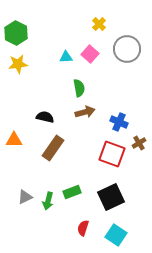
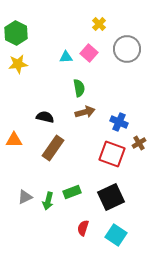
pink square: moved 1 px left, 1 px up
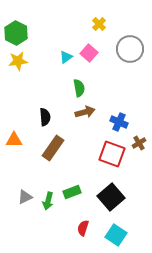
gray circle: moved 3 px right
cyan triangle: rotated 32 degrees counterclockwise
yellow star: moved 3 px up
black semicircle: rotated 72 degrees clockwise
black square: rotated 16 degrees counterclockwise
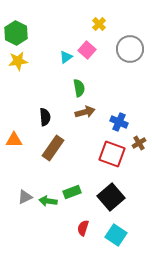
pink square: moved 2 px left, 3 px up
green arrow: rotated 84 degrees clockwise
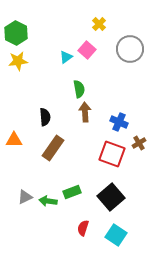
green semicircle: moved 1 px down
brown arrow: rotated 78 degrees counterclockwise
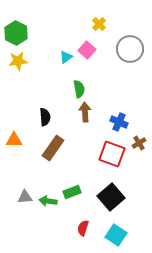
gray triangle: rotated 21 degrees clockwise
